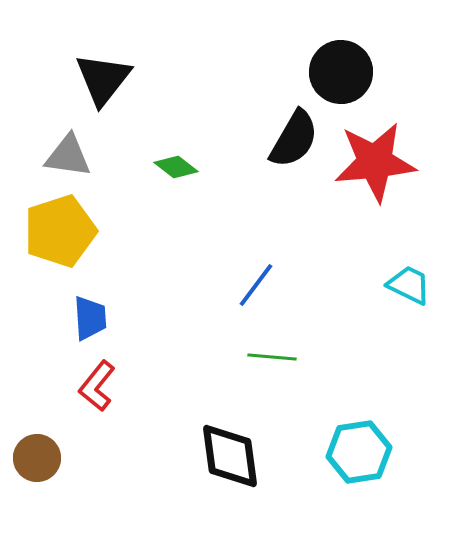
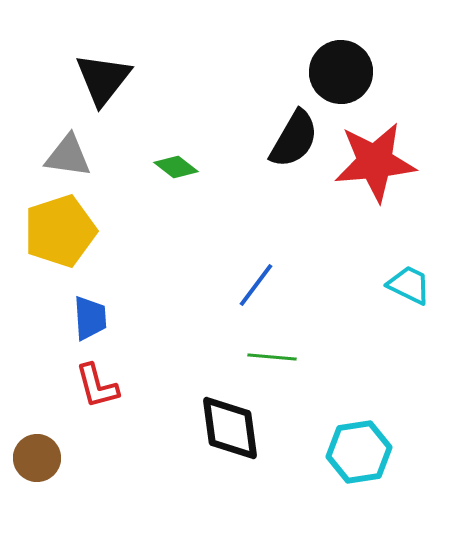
red L-shape: rotated 54 degrees counterclockwise
black diamond: moved 28 px up
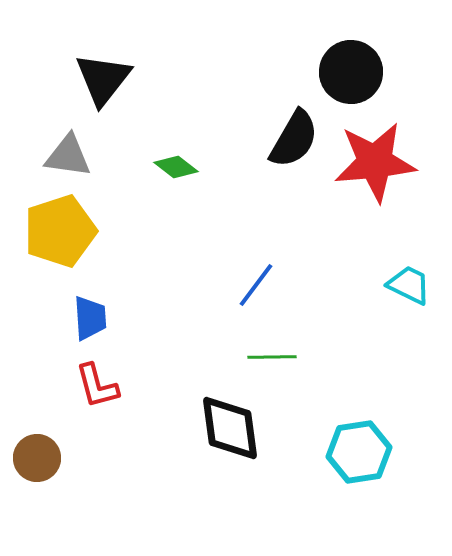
black circle: moved 10 px right
green line: rotated 6 degrees counterclockwise
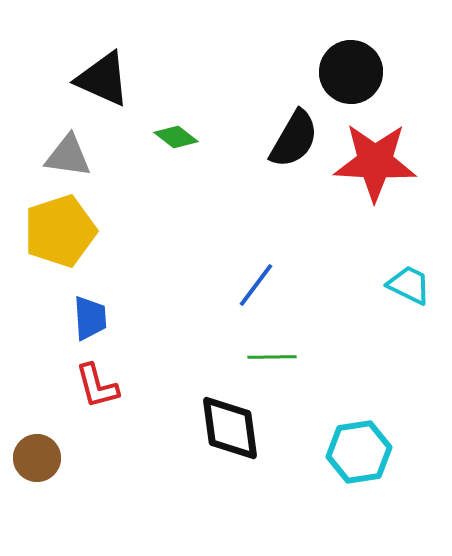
black triangle: rotated 44 degrees counterclockwise
red star: rotated 8 degrees clockwise
green diamond: moved 30 px up
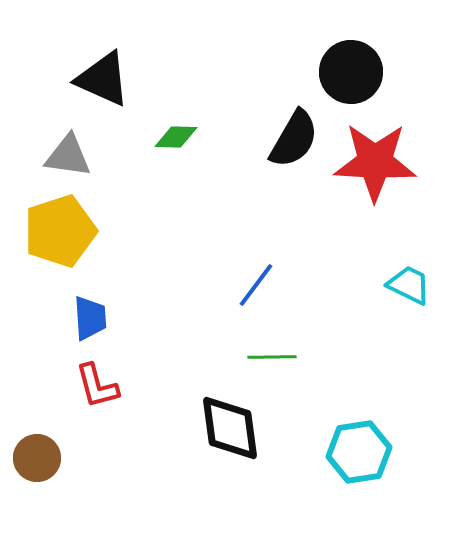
green diamond: rotated 36 degrees counterclockwise
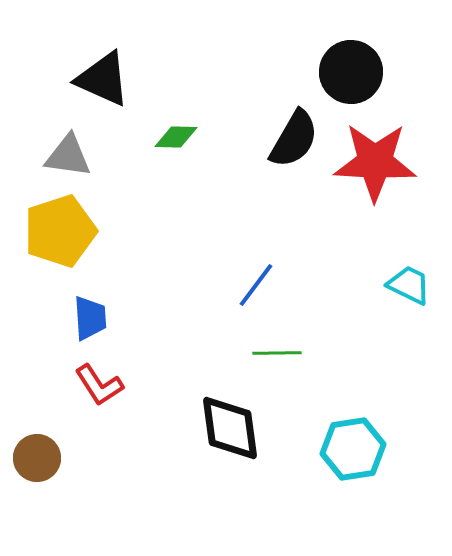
green line: moved 5 px right, 4 px up
red L-shape: moved 2 px right, 1 px up; rotated 18 degrees counterclockwise
cyan hexagon: moved 6 px left, 3 px up
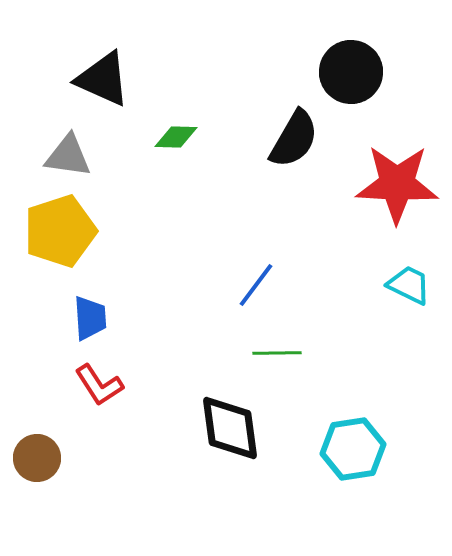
red star: moved 22 px right, 22 px down
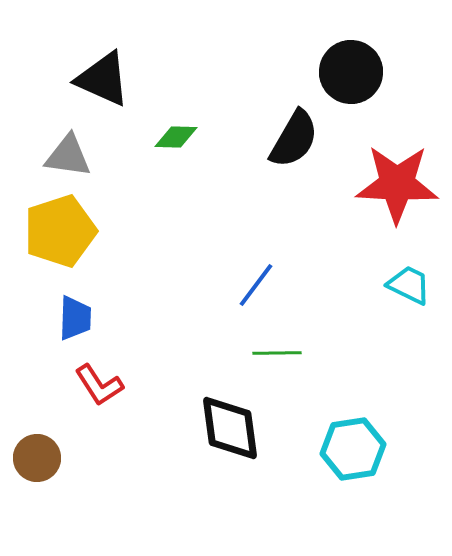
blue trapezoid: moved 15 px left; rotated 6 degrees clockwise
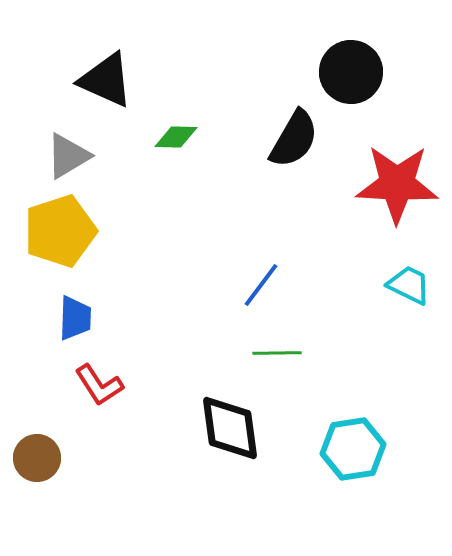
black triangle: moved 3 px right, 1 px down
gray triangle: rotated 39 degrees counterclockwise
blue line: moved 5 px right
